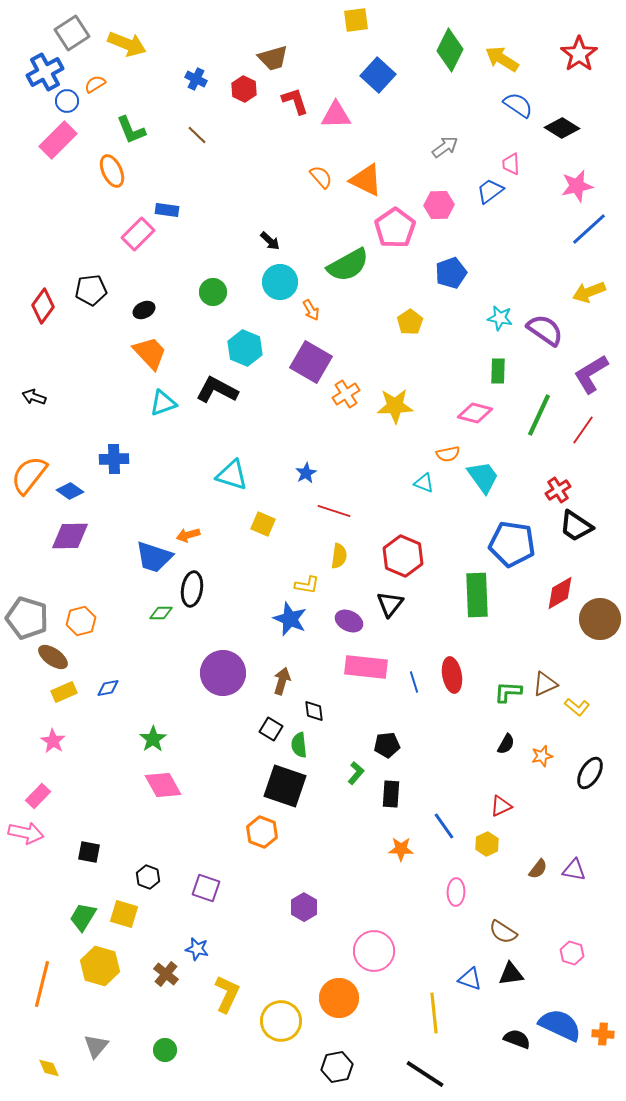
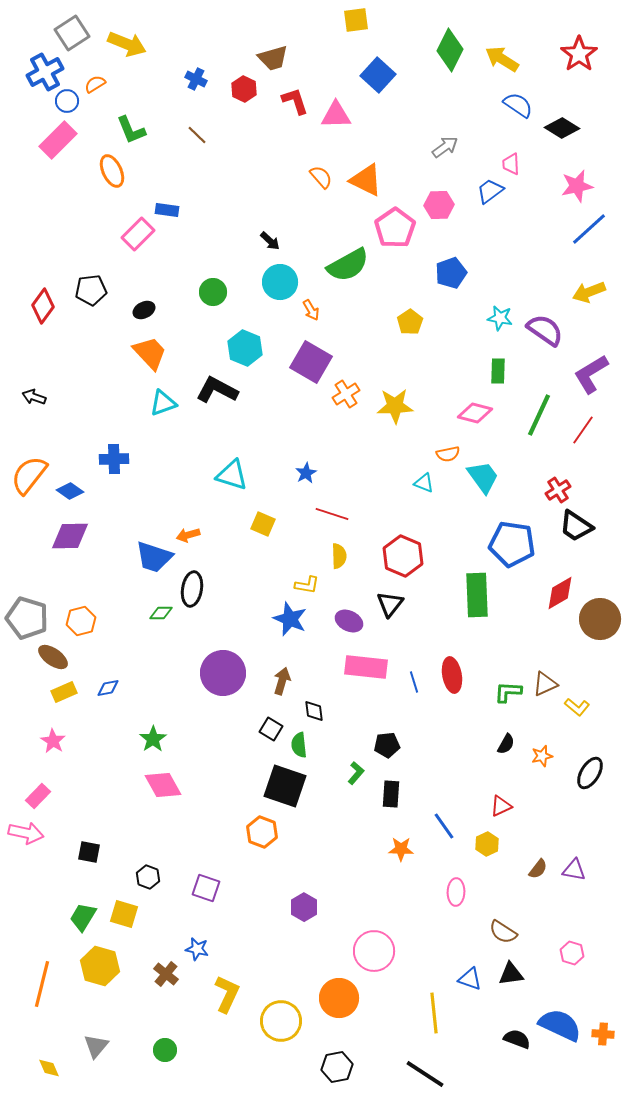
red line at (334, 511): moved 2 px left, 3 px down
yellow semicircle at (339, 556): rotated 10 degrees counterclockwise
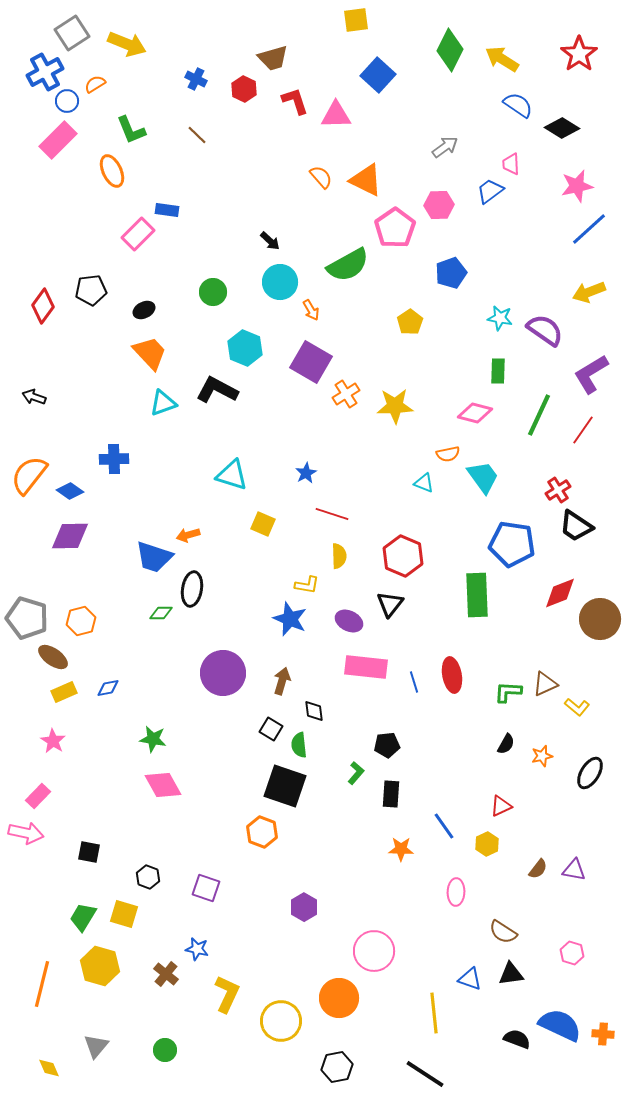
red diamond at (560, 593): rotated 9 degrees clockwise
green star at (153, 739): rotated 28 degrees counterclockwise
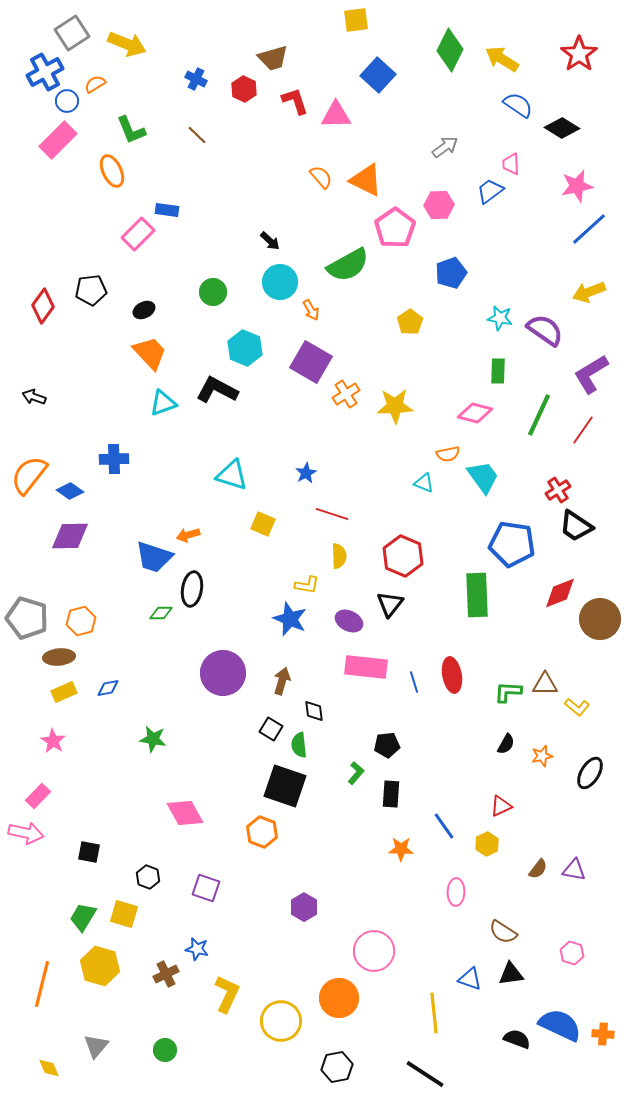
brown ellipse at (53, 657): moved 6 px right; rotated 40 degrees counterclockwise
brown triangle at (545, 684): rotated 24 degrees clockwise
pink diamond at (163, 785): moved 22 px right, 28 px down
brown cross at (166, 974): rotated 25 degrees clockwise
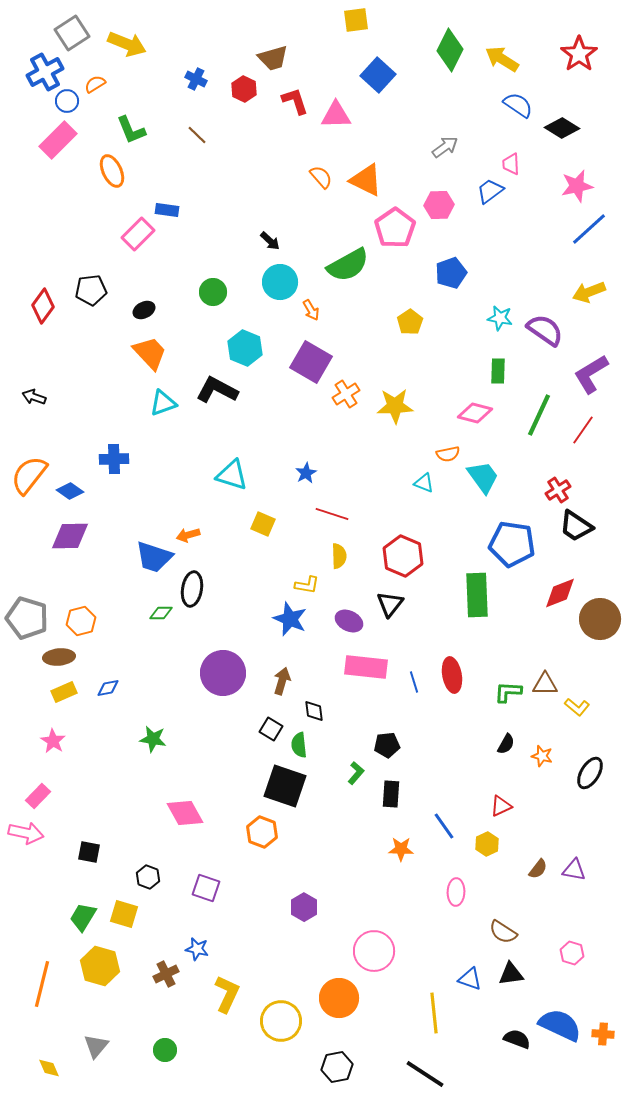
orange star at (542, 756): rotated 30 degrees clockwise
